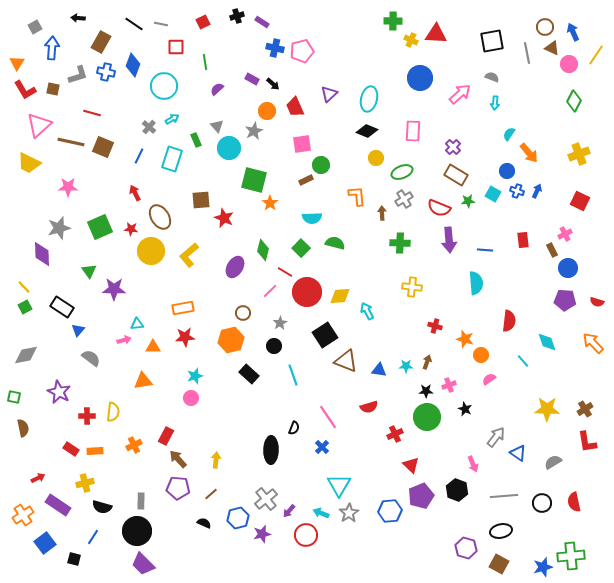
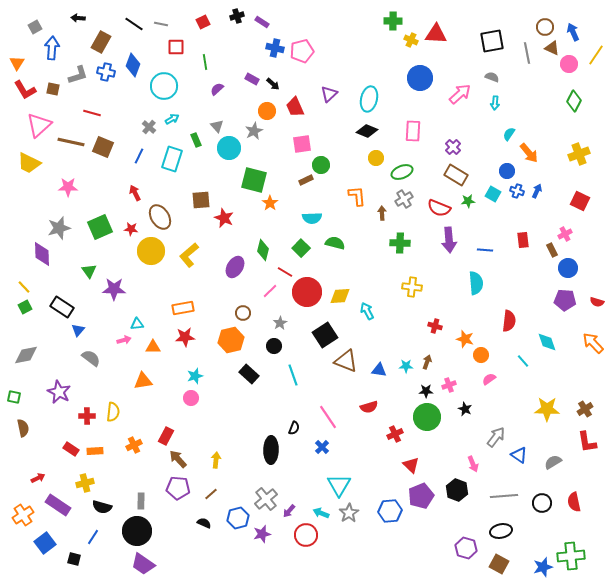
blue triangle at (518, 453): moved 1 px right, 2 px down
purple trapezoid at (143, 564): rotated 10 degrees counterclockwise
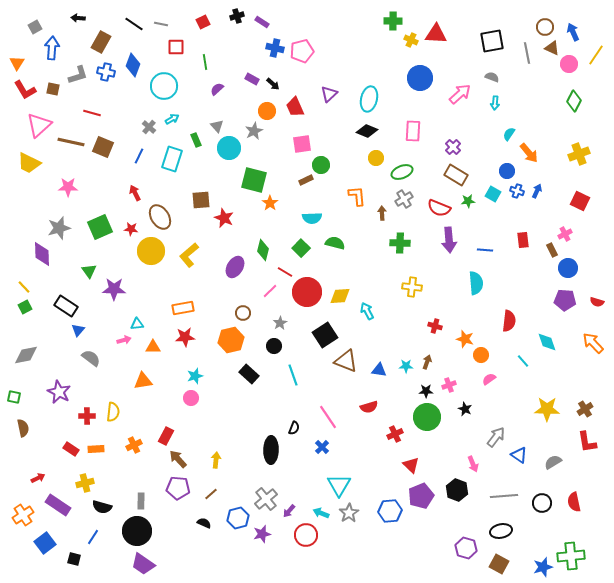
black rectangle at (62, 307): moved 4 px right, 1 px up
orange rectangle at (95, 451): moved 1 px right, 2 px up
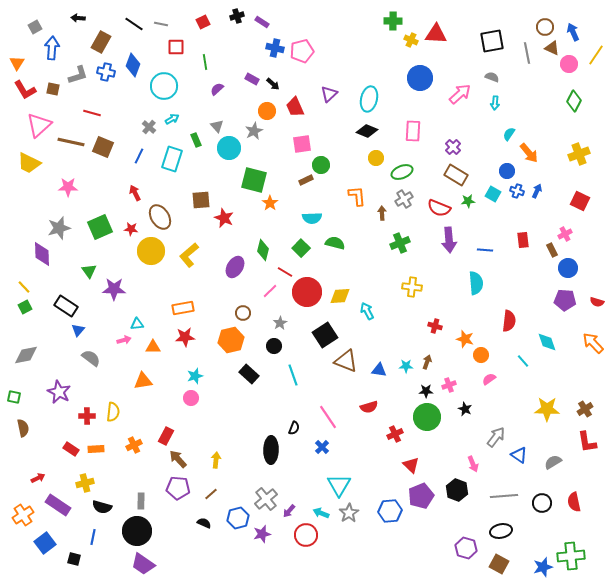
green cross at (400, 243): rotated 24 degrees counterclockwise
blue line at (93, 537): rotated 21 degrees counterclockwise
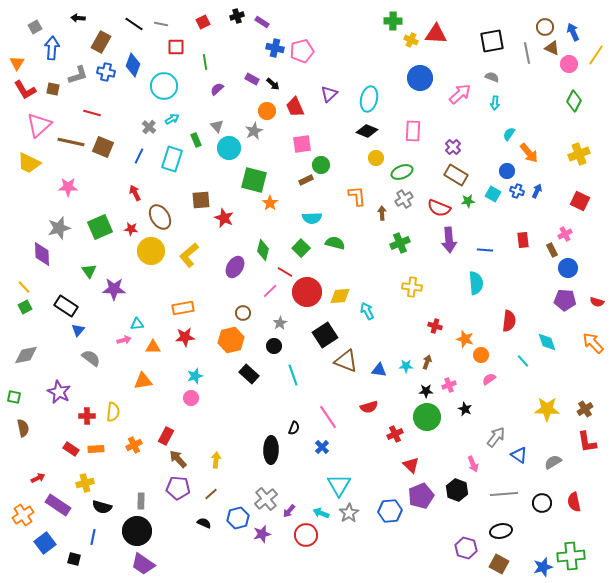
gray line at (504, 496): moved 2 px up
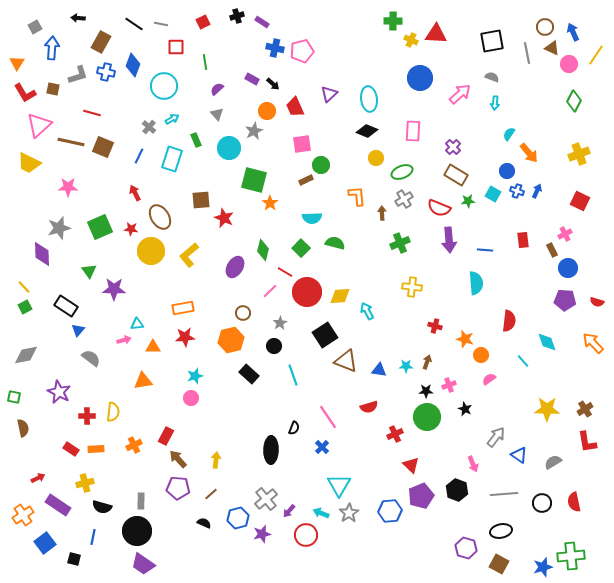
red L-shape at (25, 90): moved 3 px down
cyan ellipse at (369, 99): rotated 20 degrees counterclockwise
gray triangle at (217, 126): moved 12 px up
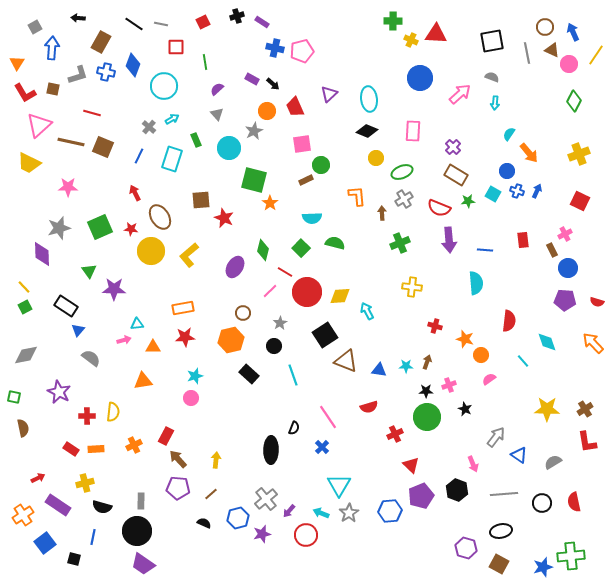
brown triangle at (552, 48): moved 2 px down
